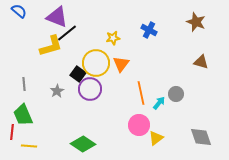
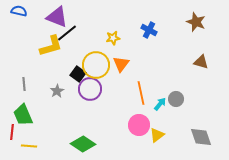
blue semicircle: rotated 28 degrees counterclockwise
yellow circle: moved 2 px down
gray circle: moved 5 px down
cyan arrow: moved 1 px right, 1 px down
yellow triangle: moved 1 px right, 3 px up
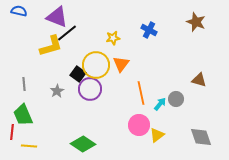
brown triangle: moved 2 px left, 18 px down
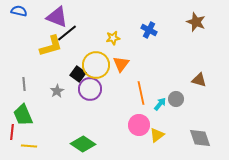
gray diamond: moved 1 px left, 1 px down
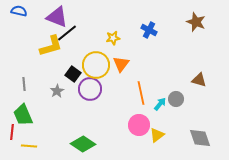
black square: moved 5 px left
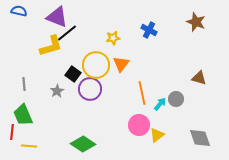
brown triangle: moved 2 px up
orange line: moved 1 px right
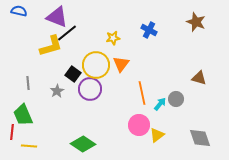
gray line: moved 4 px right, 1 px up
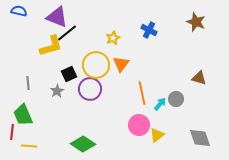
yellow star: rotated 16 degrees counterclockwise
black square: moved 4 px left; rotated 28 degrees clockwise
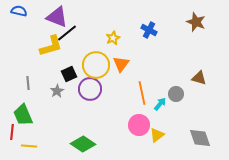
gray circle: moved 5 px up
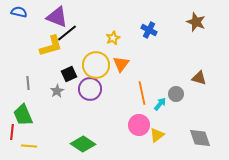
blue semicircle: moved 1 px down
